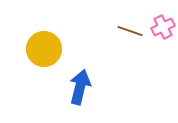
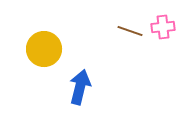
pink cross: rotated 20 degrees clockwise
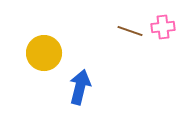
yellow circle: moved 4 px down
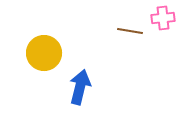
pink cross: moved 9 px up
brown line: rotated 10 degrees counterclockwise
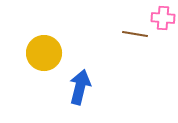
pink cross: rotated 10 degrees clockwise
brown line: moved 5 px right, 3 px down
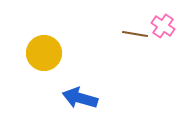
pink cross: moved 8 px down; rotated 30 degrees clockwise
blue arrow: moved 11 px down; rotated 88 degrees counterclockwise
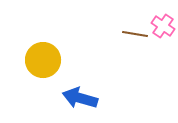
yellow circle: moved 1 px left, 7 px down
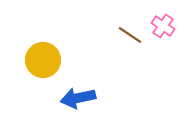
brown line: moved 5 px left, 1 px down; rotated 25 degrees clockwise
blue arrow: moved 2 px left; rotated 28 degrees counterclockwise
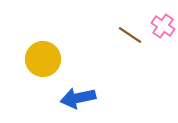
yellow circle: moved 1 px up
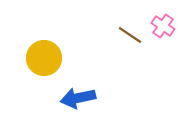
yellow circle: moved 1 px right, 1 px up
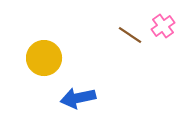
pink cross: rotated 20 degrees clockwise
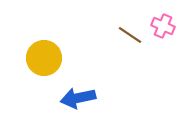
pink cross: rotated 30 degrees counterclockwise
